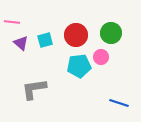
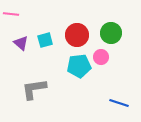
pink line: moved 1 px left, 8 px up
red circle: moved 1 px right
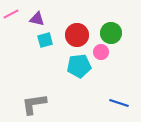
pink line: rotated 35 degrees counterclockwise
purple triangle: moved 16 px right, 24 px up; rotated 28 degrees counterclockwise
pink circle: moved 5 px up
gray L-shape: moved 15 px down
